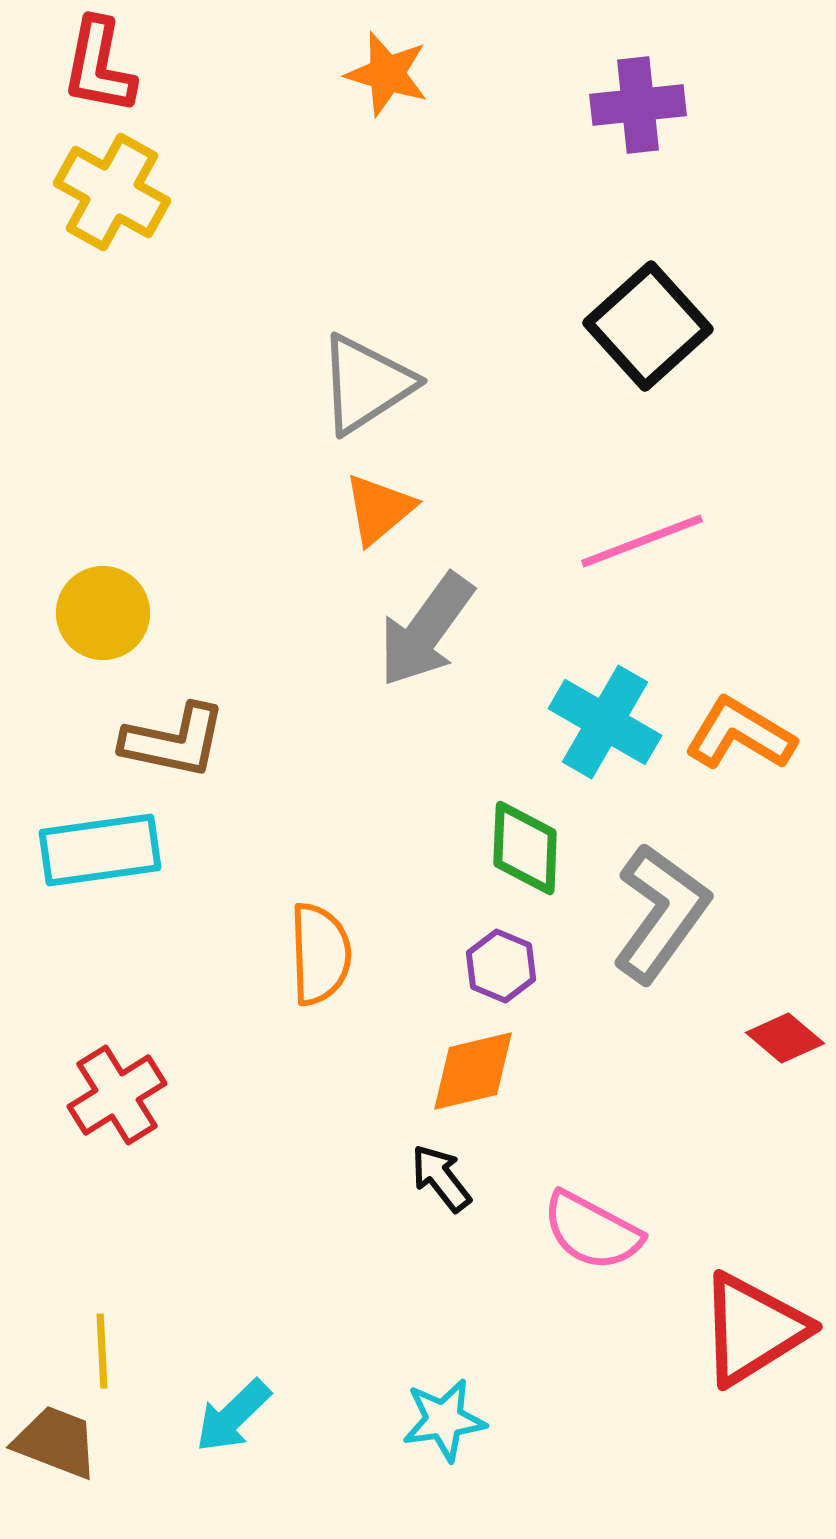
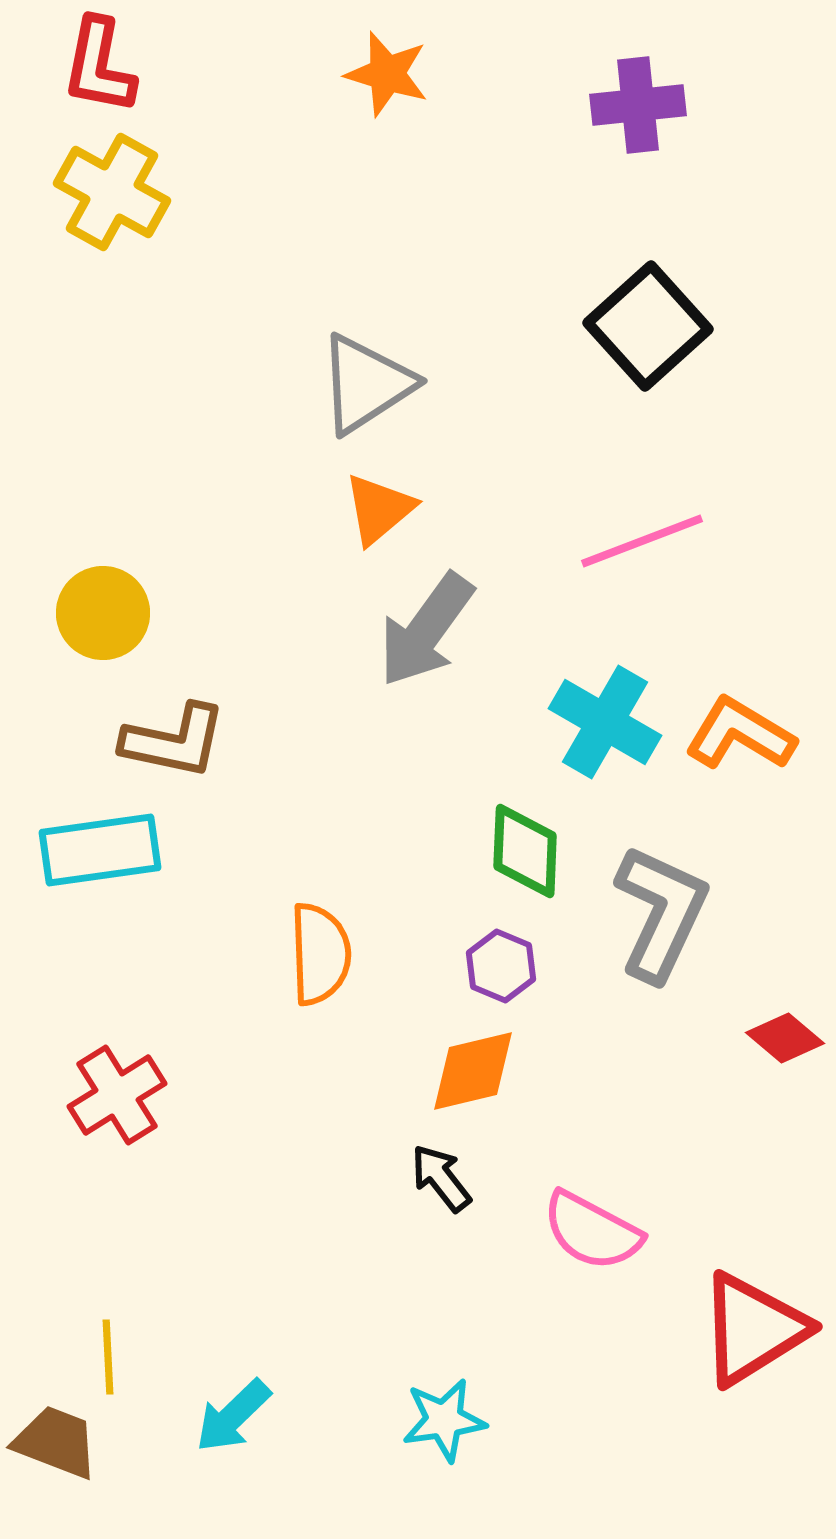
green diamond: moved 3 px down
gray L-shape: rotated 11 degrees counterclockwise
yellow line: moved 6 px right, 6 px down
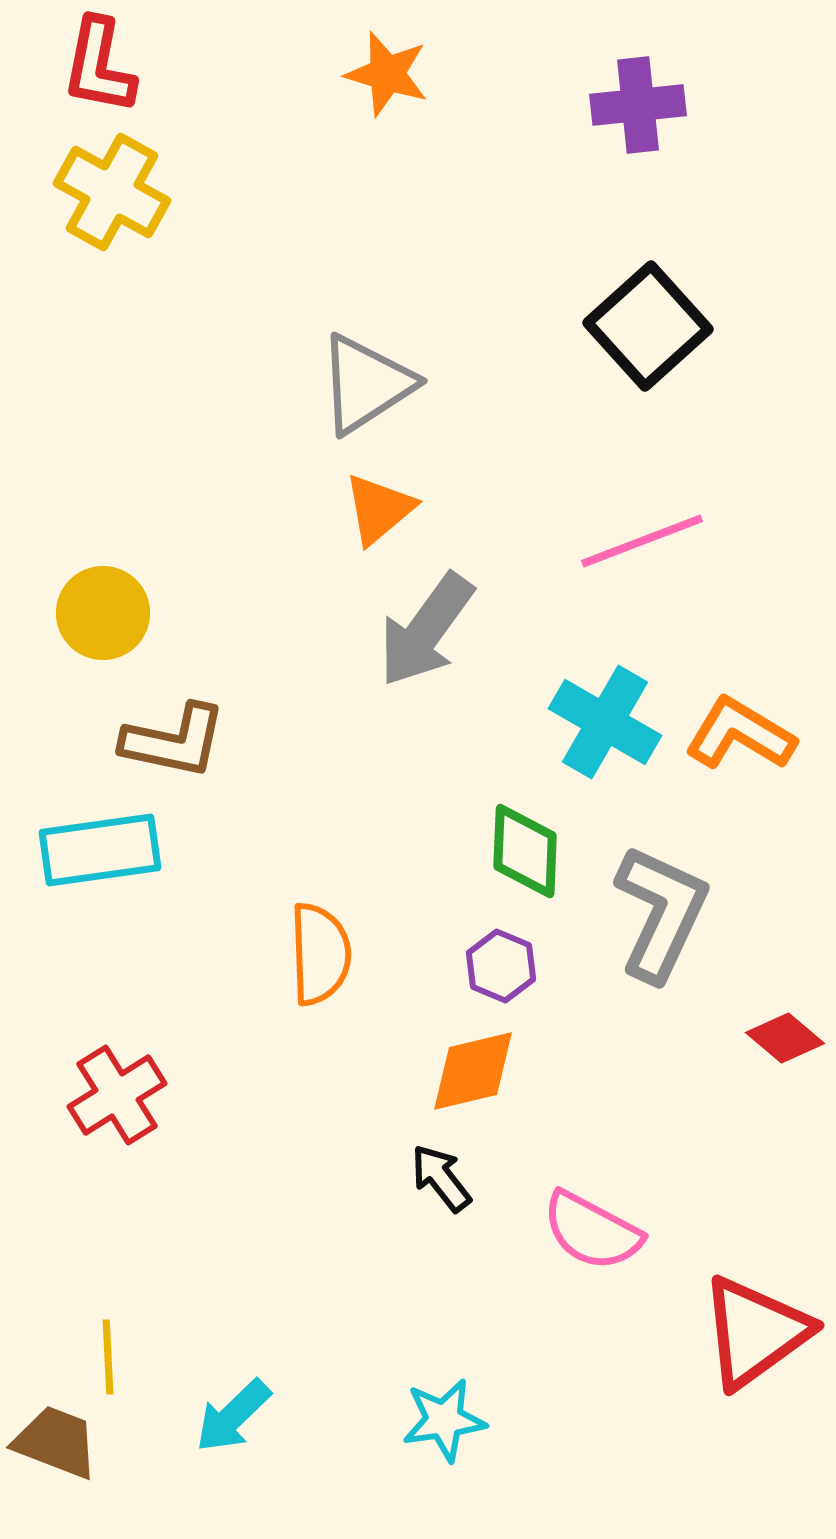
red triangle: moved 2 px right, 3 px down; rotated 4 degrees counterclockwise
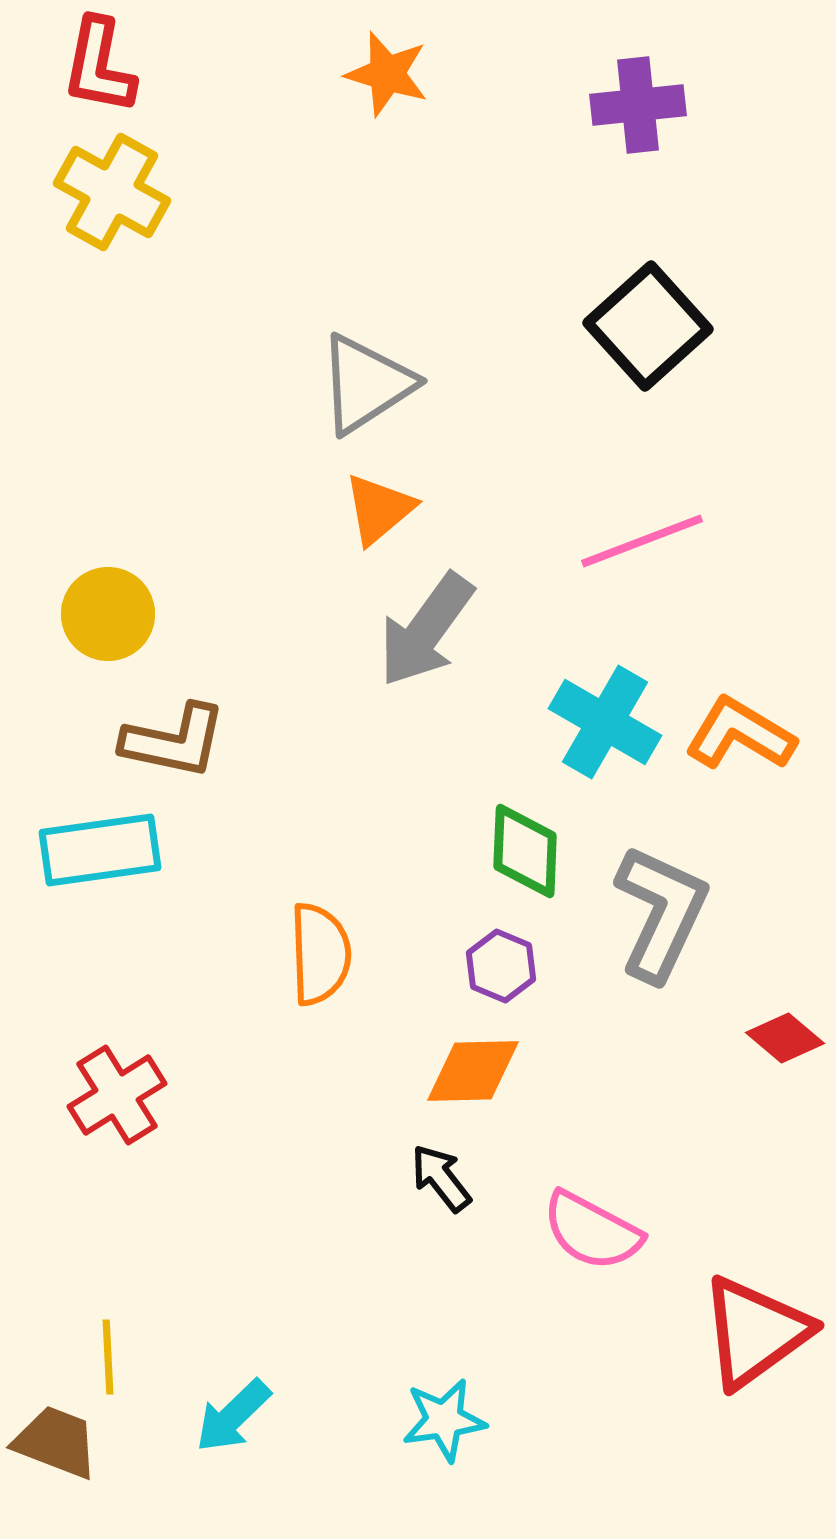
yellow circle: moved 5 px right, 1 px down
orange diamond: rotated 12 degrees clockwise
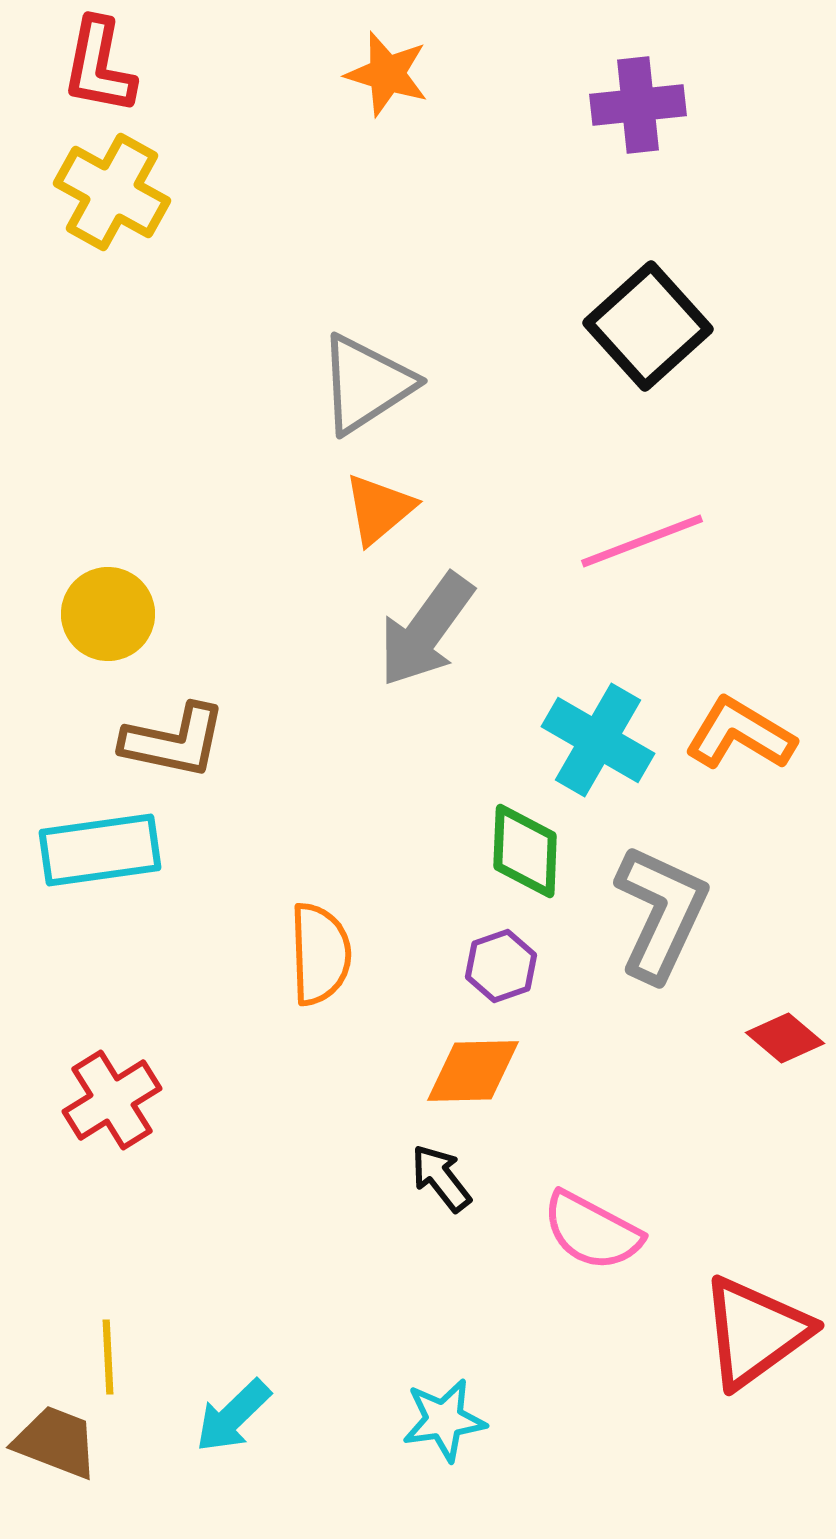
cyan cross: moved 7 px left, 18 px down
purple hexagon: rotated 18 degrees clockwise
red cross: moved 5 px left, 5 px down
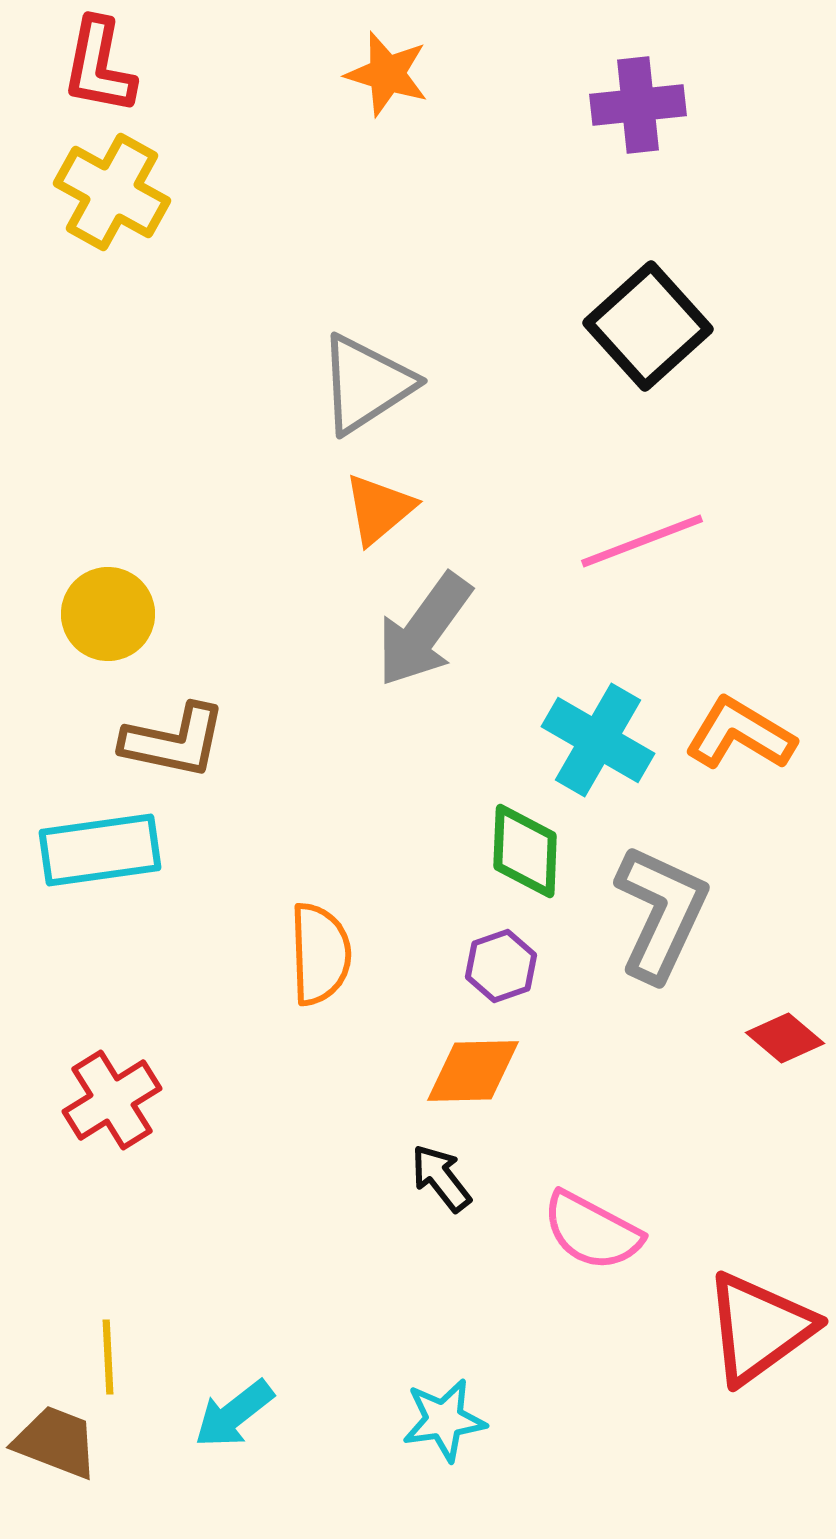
gray arrow: moved 2 px left
red triangle: moved 4 px right, 4 px up
cyan arrow: moved 1 px right, 2 px up; rotated 6 degrees clockwise
